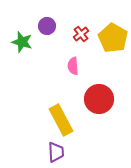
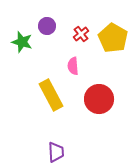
yellow rectangle: moved 10 px left, 25 px up
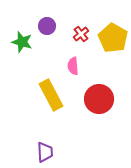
purple trapezoid: moved 11 px left
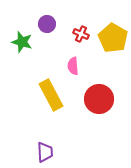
purple circle: moved 2 px up
red cross: rotated 28 degrees counterclockwise
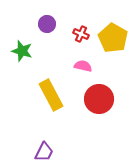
green star: moved 9 px down
pink semicircle: moved 10 px right; rotated 108 degrees clockwise
purple trapezoid: moved 1 px left; rotated 30 degrees clockwise
